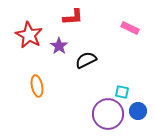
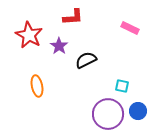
cyan square: moved 6 px up
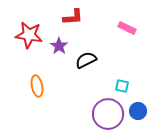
pink rectangle: moved 3 px left
red star: rotated 20 degrees counterclockwise
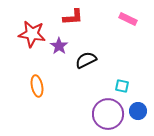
pink rectangle: moved 1 px right, 9 px up
red star: moved 3 px right, 1 px up
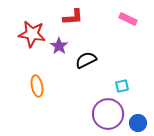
cyan square: rotated 24 degrees counterclockwise
blue circle: moved 12 px down
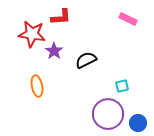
red L-shape: moved 12 px left
purple star: moved 5 px left, 5 px down
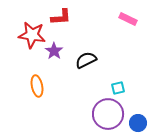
red star: moved 1 px down
cyan square: moved 4 px left, 2 px down
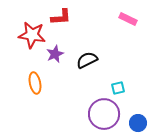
purple star: moved 1 px right, 3 px down; rotated 12 degrees clockwise
black semicircle: moved 1 px right
orange ellipse: moved 2 px left, 3 px up
purple circle: moved 4 px left
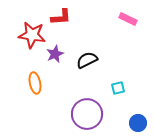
purple circle: moved 17 px left
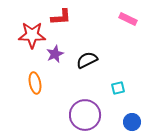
red star: rotated 8 degrees counterclockwise
purple circle: moved 2 px left, 1 px down
blue circle: moved 6 px left, 1 px up
